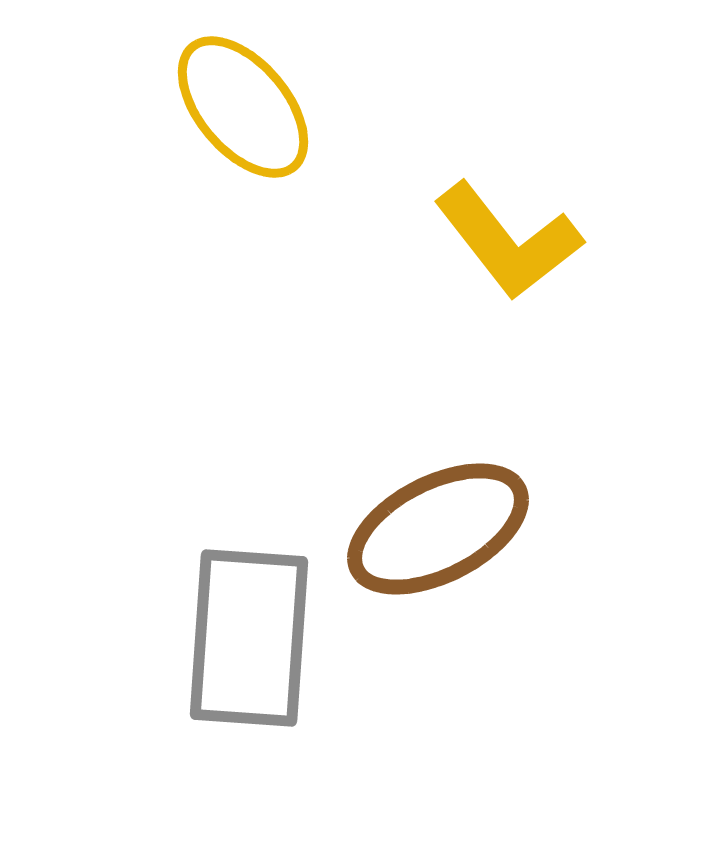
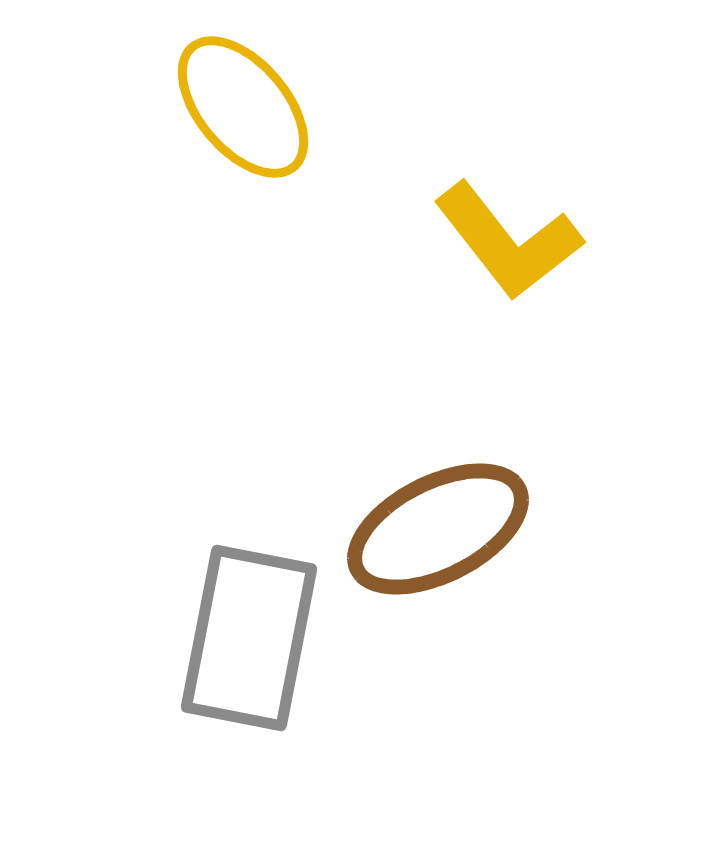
gray rectangle: rotated 7 degrees clockwise
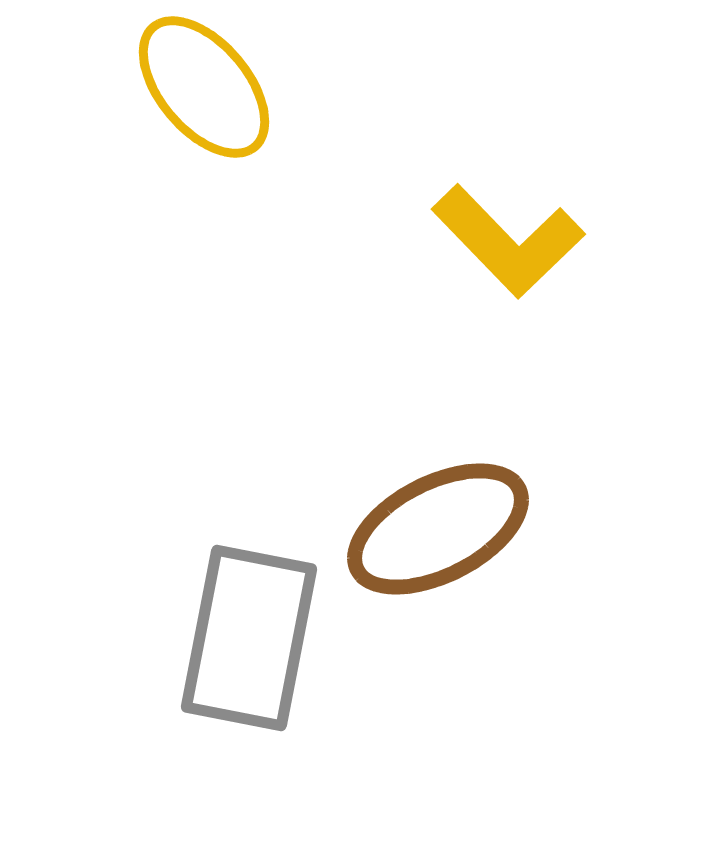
yellow ellipse: moved 39 px left, 20 px up
yellow L-shape: rotated 6 degrees counterclockwise
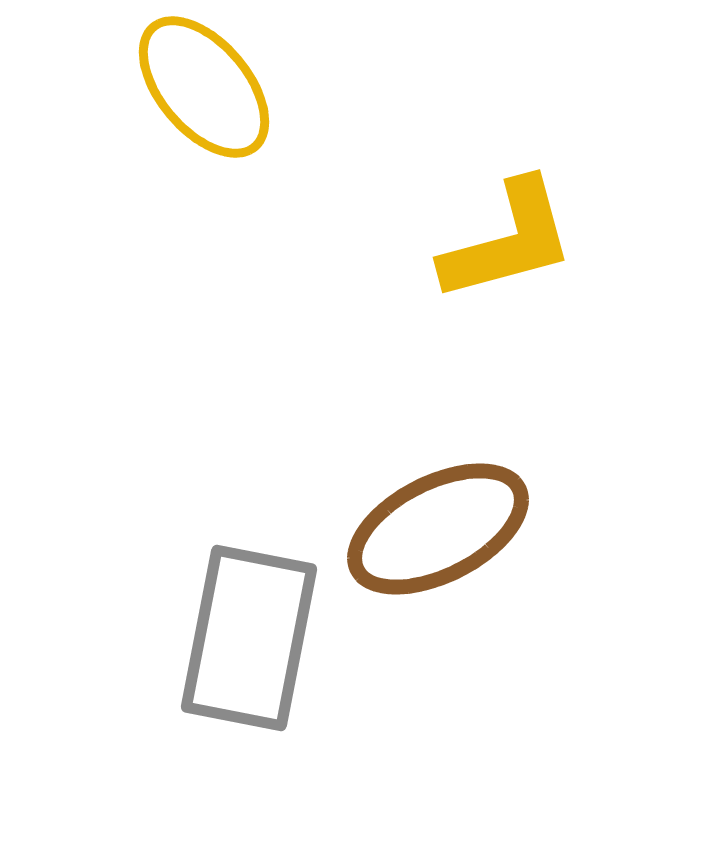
yellow L-shape: rotated 61 degrees counterclockwise
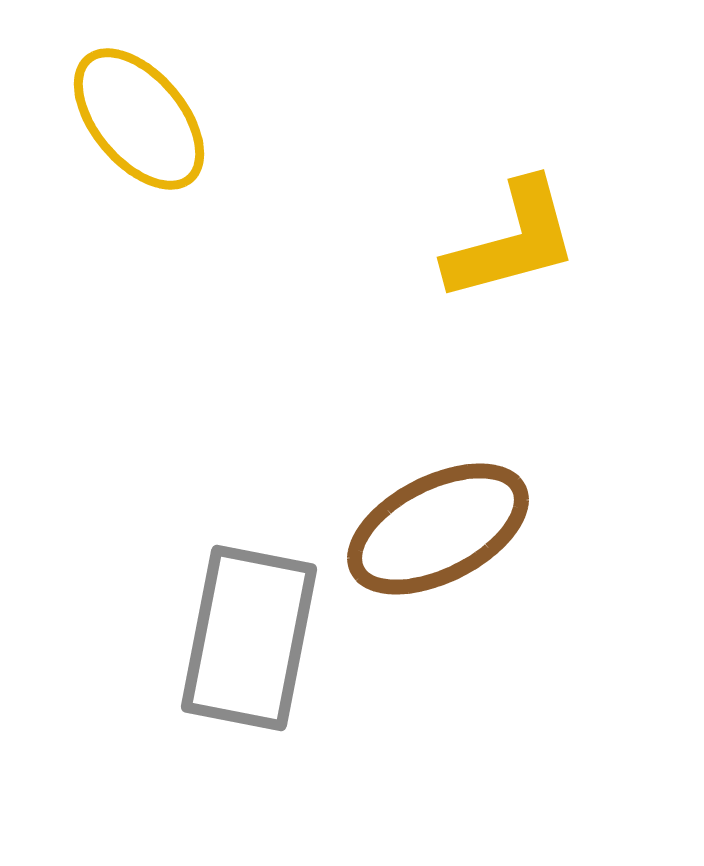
yellow ellipse: moved 65 px left, 32 px down
yellow L-shape: moved 4 px right
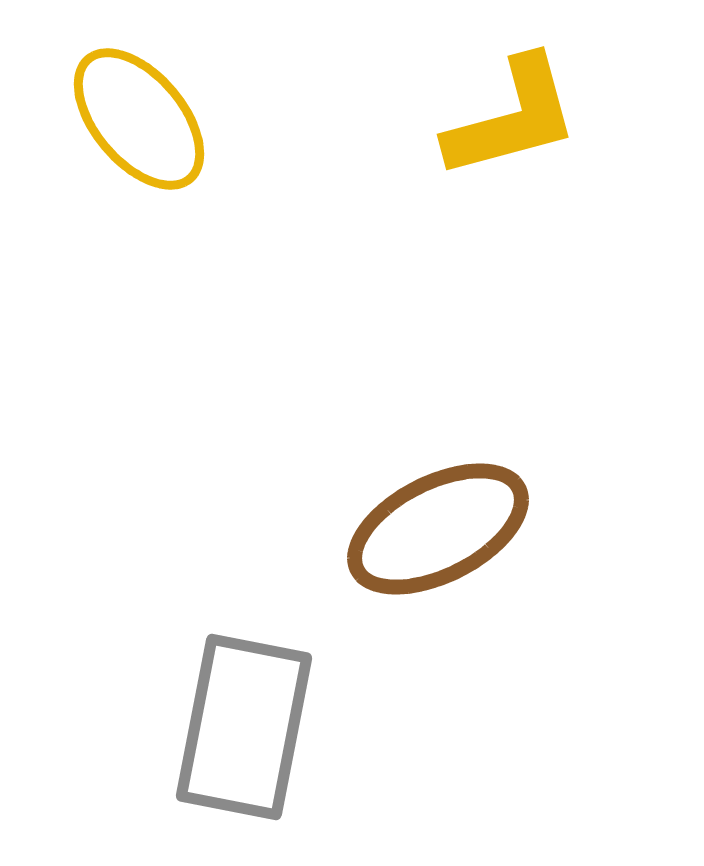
yellow L-shape: moved 123 px up
gray rectangle: moved 5 px left, 89 px down
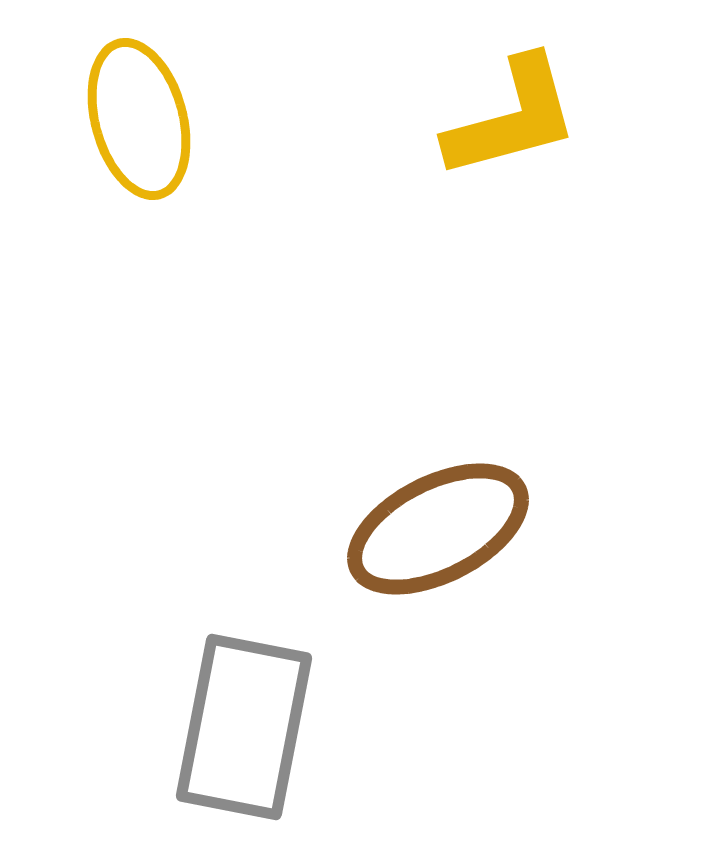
yellow ellipse: rotated 25 degrees clockwise
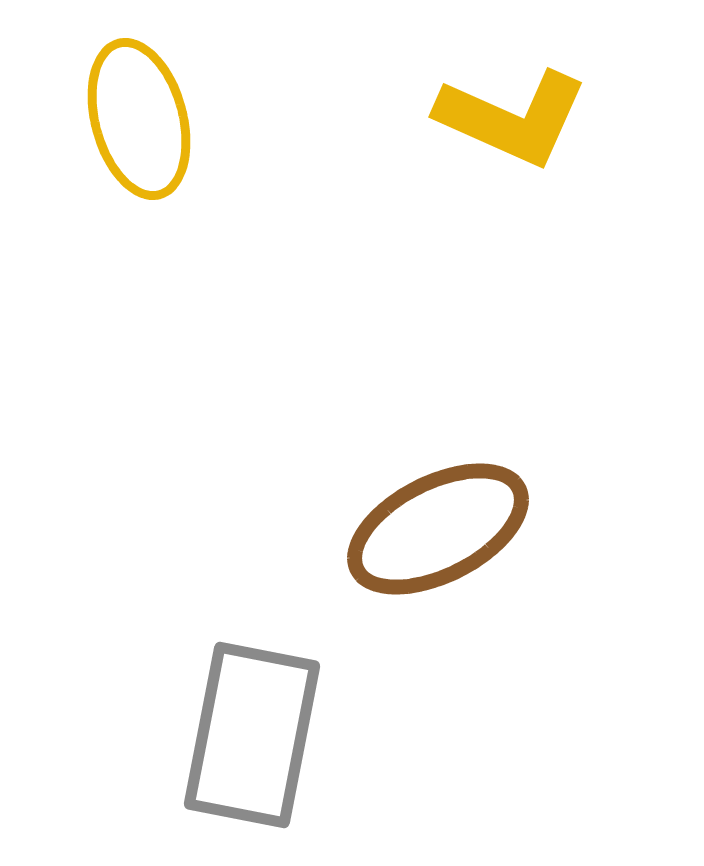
yellow L-shape: rotated 39 degrees clockwise
gray rectangle: moved 8 px right, 8 px down
